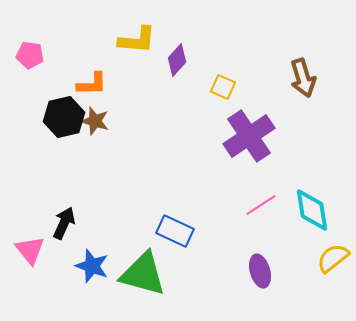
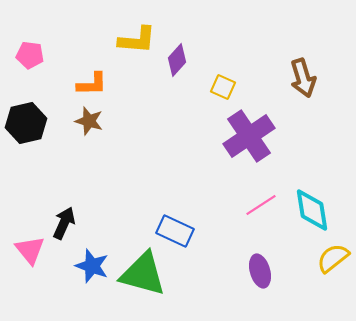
black hexagon: moved 38 px left, 6 px down
brown star: moved 6 px left
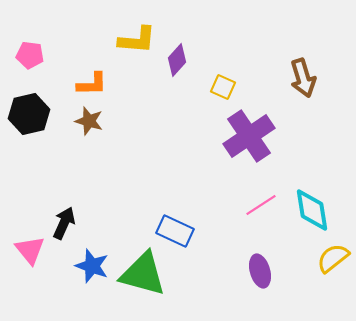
black hexagon: moved 3 px right, 9 px up
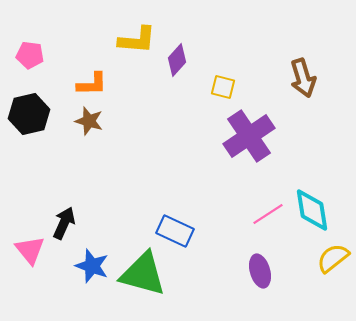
yellow square: rotated 10 degrees counterclockwise
pink line: moved 7 px right, 9 px down
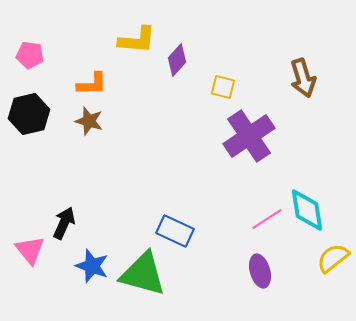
cyan diamond: moved 5 px left
pink line: moved 1 px left, 5 px down
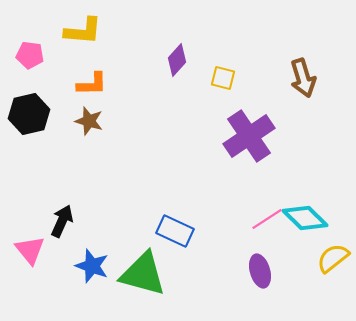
yellow L-shape: moved 54 px left, 9 px up
yellow square: moved 9 px up
cyan diamond: moved 2 px left, 8 px down; rotated 36 degrees counterclockwise
black arrow: moved 2 px left, 2 px up
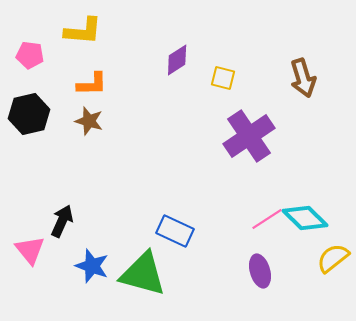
purple diamond: rotated 16 degrees clockwise
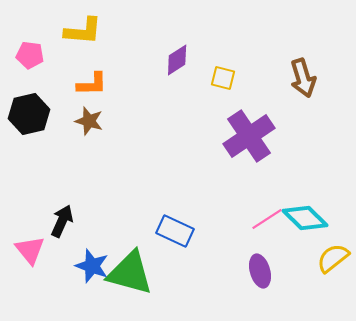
green triangle: moved 13 px left, 1 px up
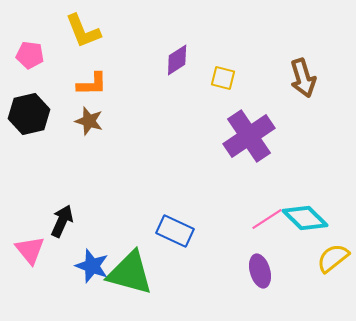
yellow L-shape: rotated 63 degrees clockwise
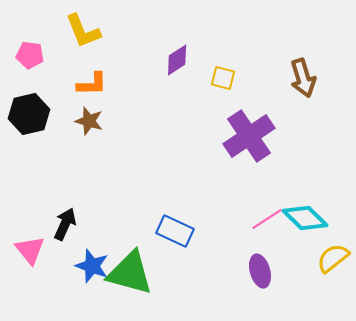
black arrow: moved 3 px right, 3 px down
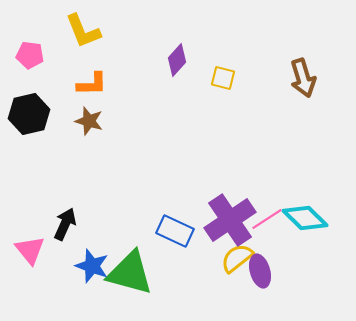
purple diamond: rotated 16 degrees counterclockwise
purple cross: moved 19 px left, 84 px down
yellow semicircle: moved 96 px left
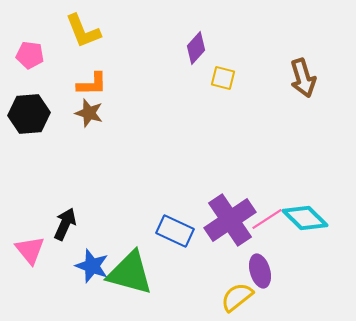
purple diamond: moved 19 px right, 12 px up
black hexagon: rotated 9 degrees clockwise
brown star: moved 8 px up
yellow semicircle: moved 39 px down
